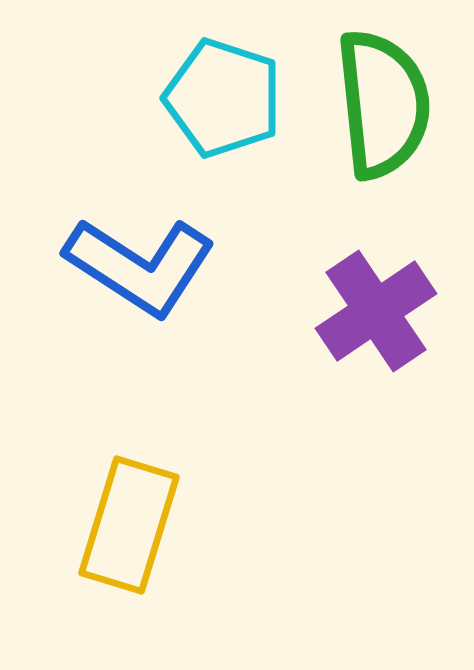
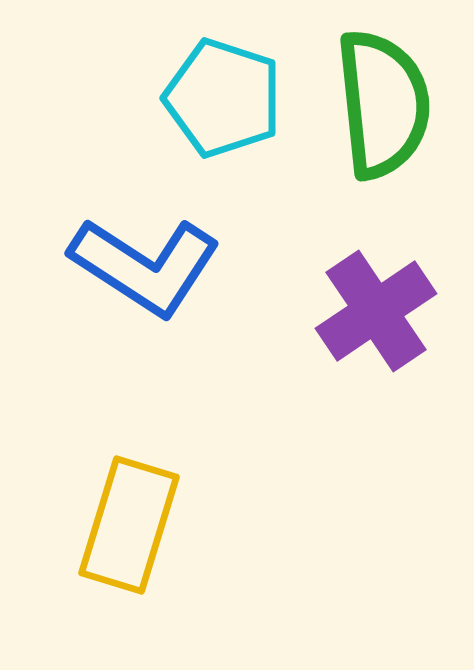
blue L-shape: moved 5 px right
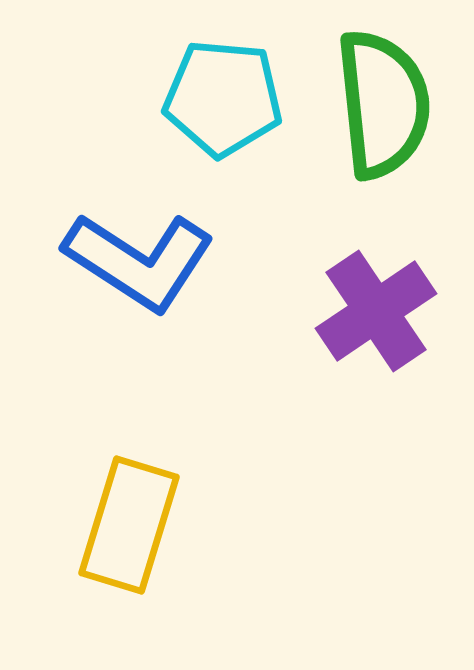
cyan pentagon: rotated 13 degrees counterclockwise
blue L-shape: moved 6 px left, 5 px up
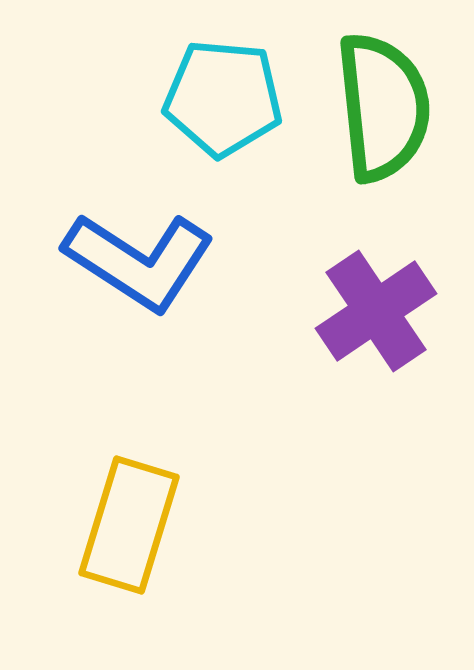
green semicircle: moved 3 px down
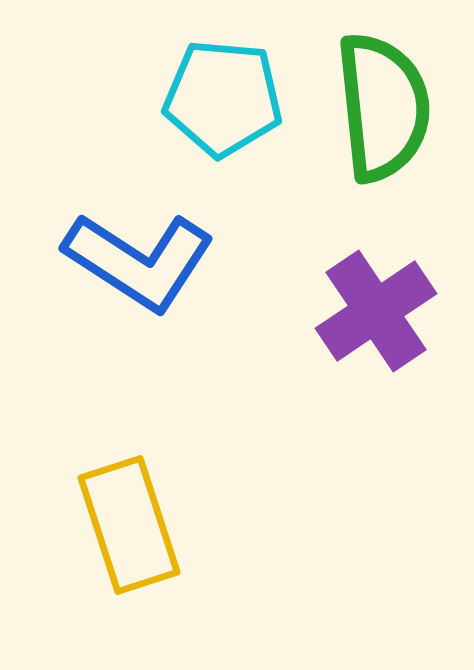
yellow rectangle: rotated 35 degrees counterclockwise
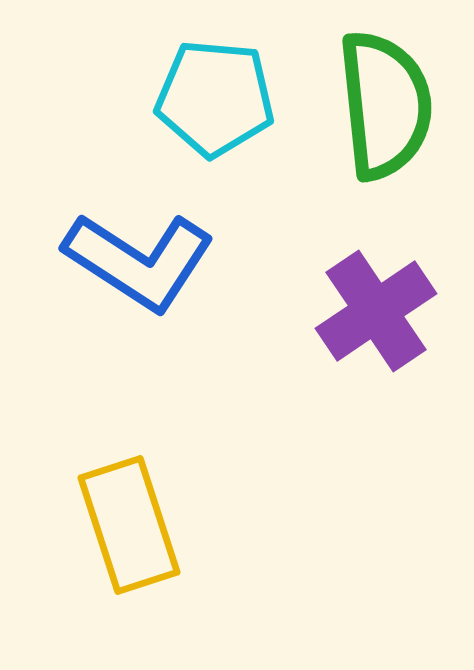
cyan pentagon: moved 8 px left
green semicircle: moved 2 px right, 2 px up
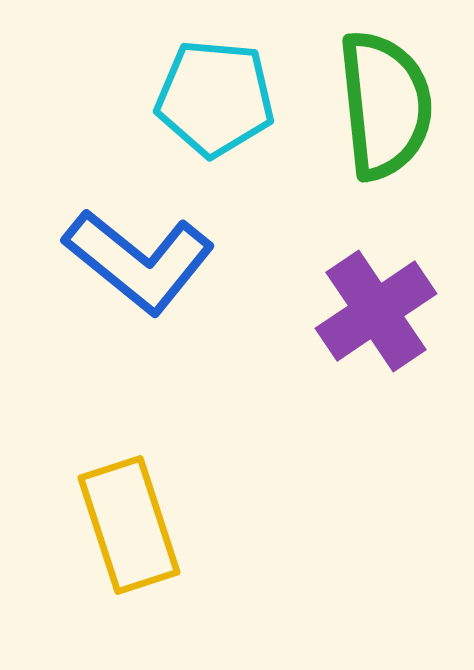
blue L-shape: rotated 6 degrees clockwise
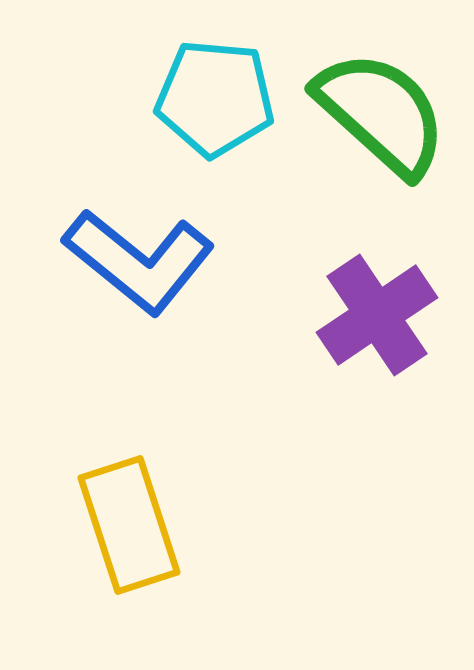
green semicircle: moved 4 px left, 8 px down; rotated 42 degrees counterclockwise
purple cross: moved 1 px right, 4 px down
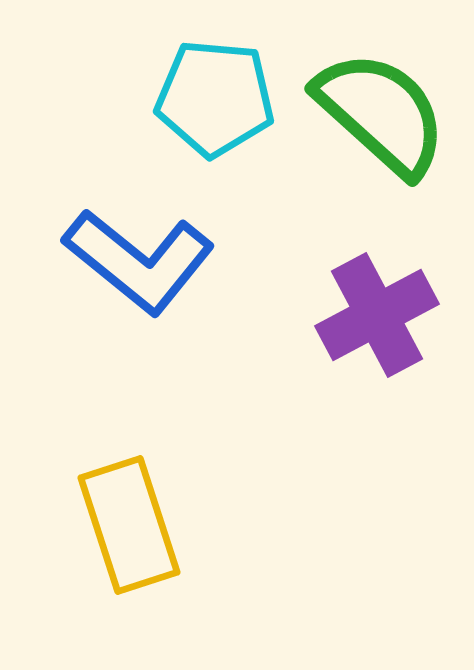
purple cross: rotated 6 degrees clockwise
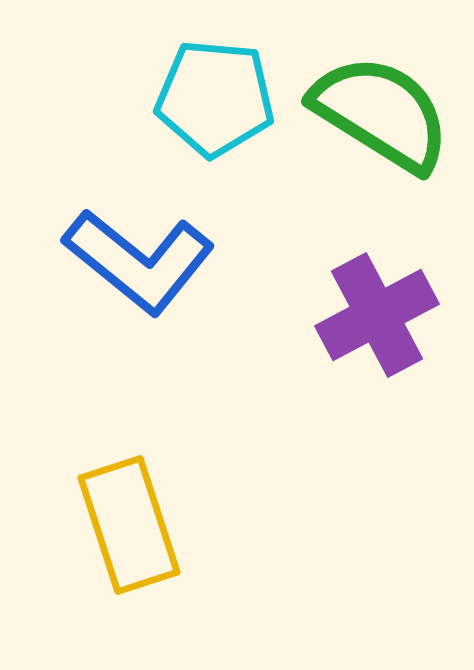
green semicircle: rotated 10 degrees counterclockwise
